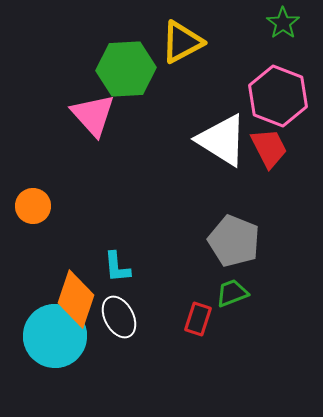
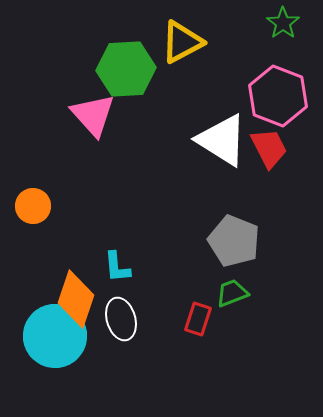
white ellipse: moved 2 px right, 2 px down; rotated 12 degrees clockwise
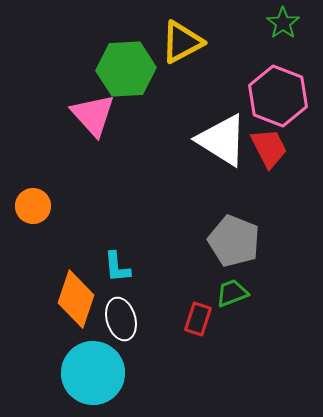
cyan circle: moved 38 px right, 37 px down
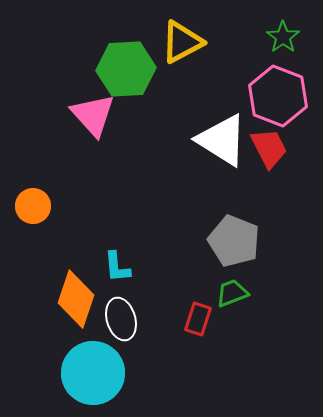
green star: moved 14 px down
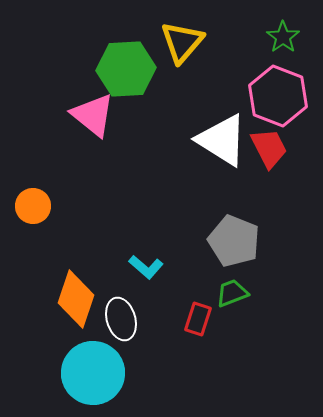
yellow triangle: rotated 21 degrees counterclockwise
pink triangle: rotated 9 degrees counterclockwise
cyan L-shape: moved 29 px right; rotated 44 degrees counterclockwise
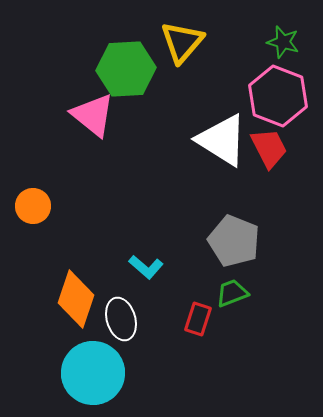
green star: moved 5 px down; rotated 20 degrees counterclockwise
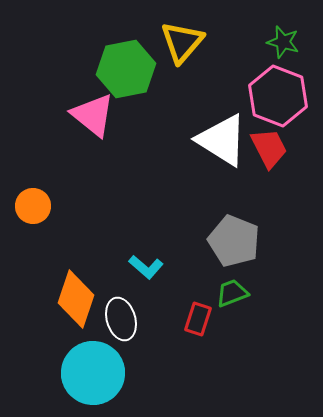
green hexagon: rotated 8 degrees counterclockwise
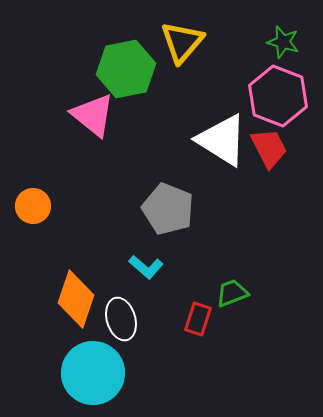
gray pentagon: moved 66 px left, 32 px up
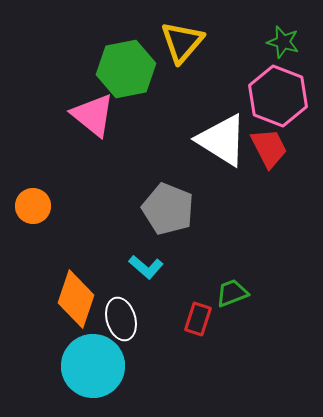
cyan circle: moved 7 px up
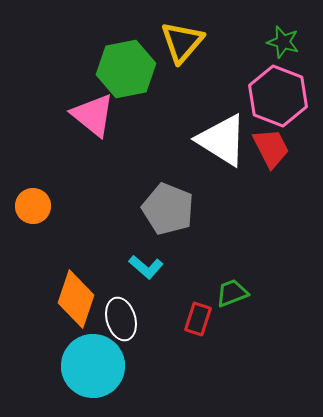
red trapezoid: moved 2 px right
